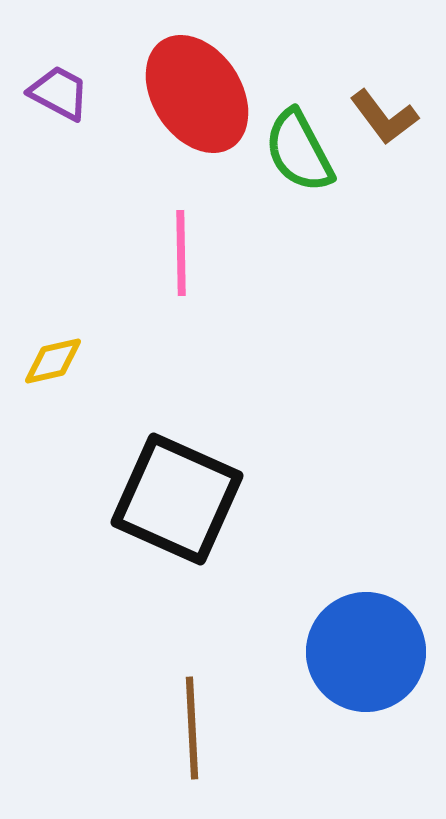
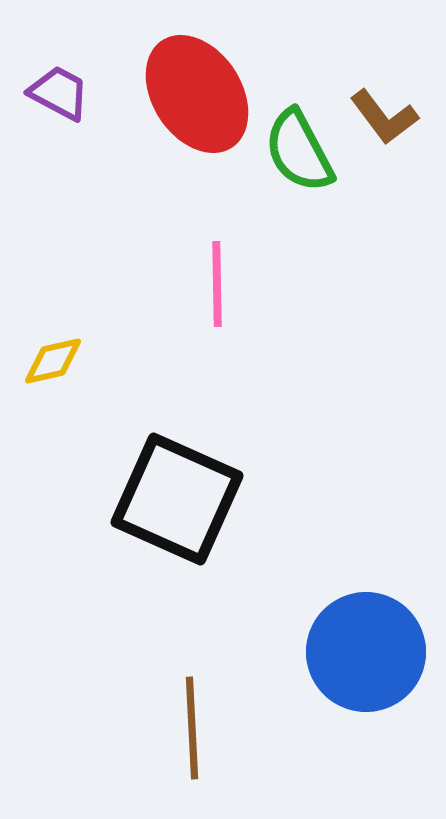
pink line: moved 36 px right, 31 px down
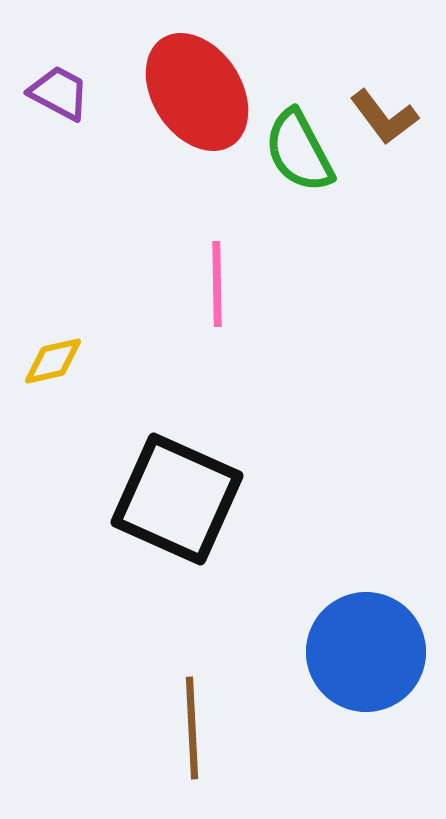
red ellipse: moved 2 px up
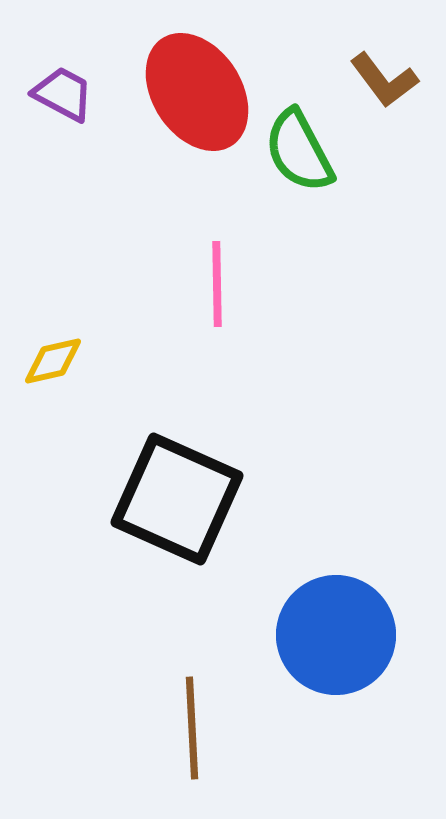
purple trapezoid: moved 4 px right, 1 px down
brown L-shape: moved 37 px up
blue circle: moved 30 px left, 17 px up
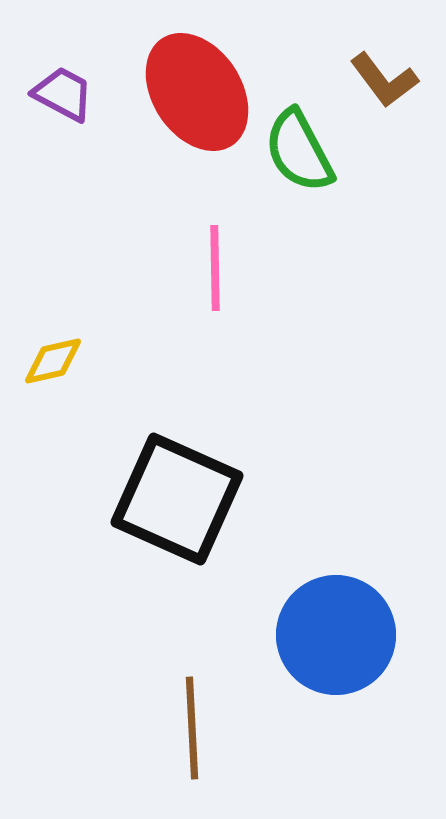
pink line: moved 2 px left, 16 px up
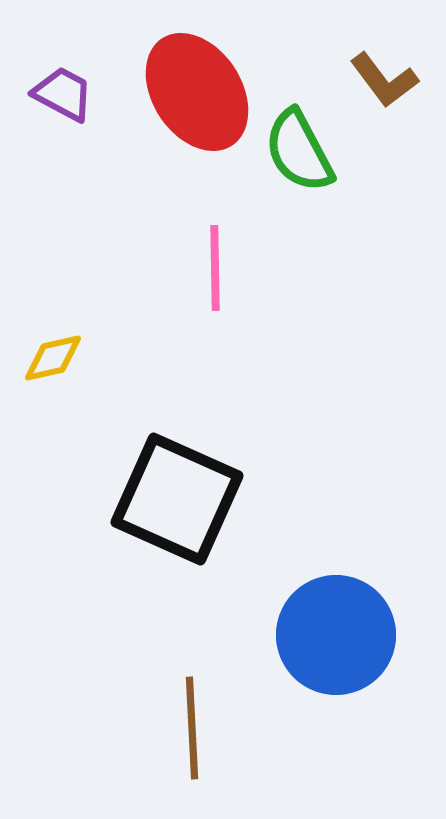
yellow diamond: moved 3 px up
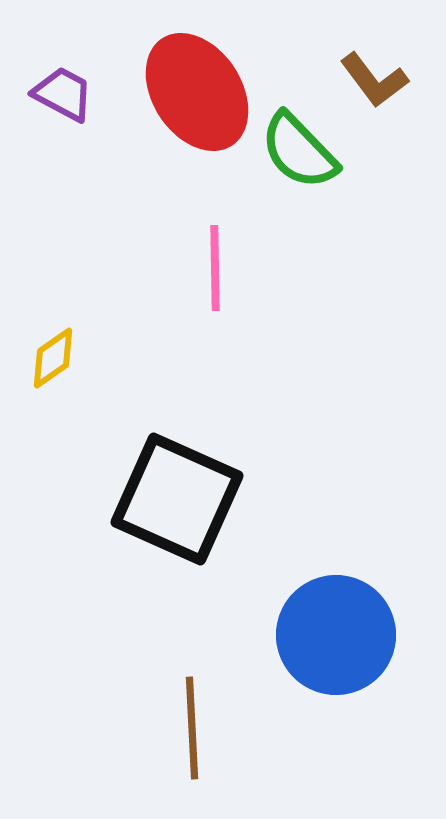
brown L-shape: moved 10 px left
green semicircle: rotated 16 degrees counterclockwise
yellow diamond: rotated 22 degrees counterclockwise
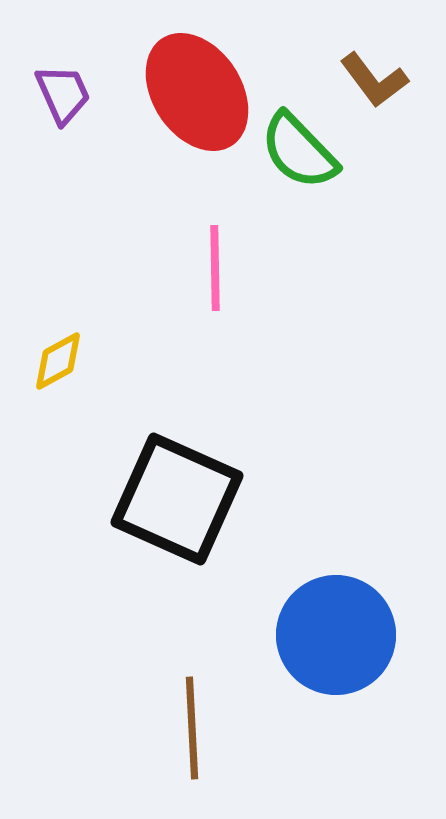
purple trapezoid: rotated 38 degrees clockwise
yellow diamond: moved 5 px right, 3 px down; rotated 6 degrees clockwise
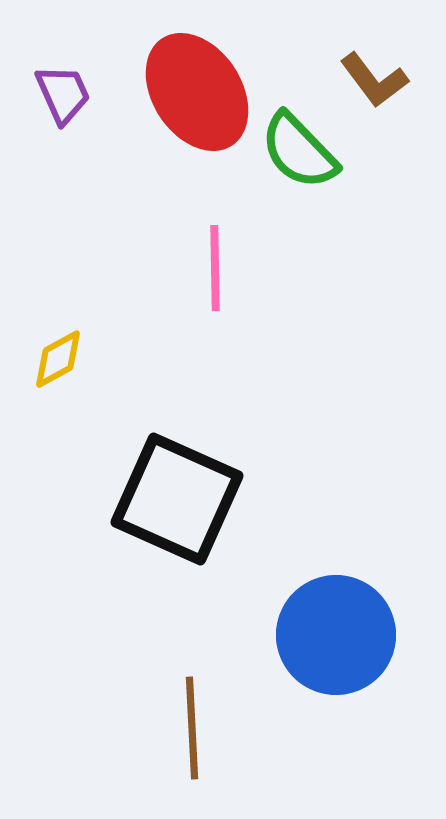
yellow diamond: moved 2 px up
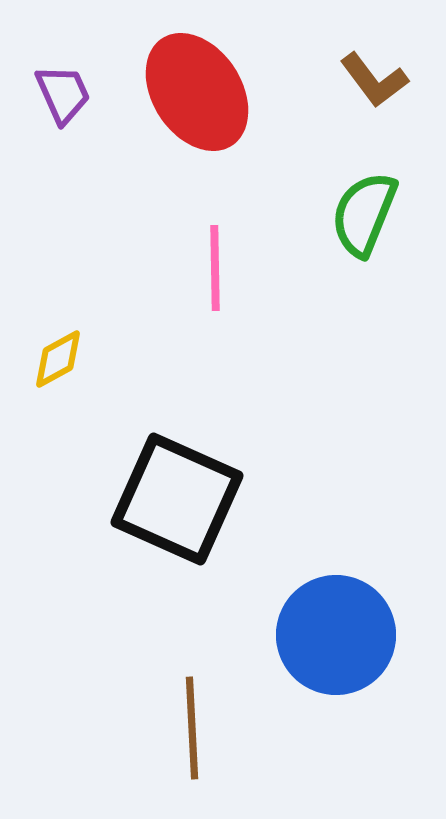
green semicircle: moved 65 px right, 63 px down; rotated 66 degrees clockwise
